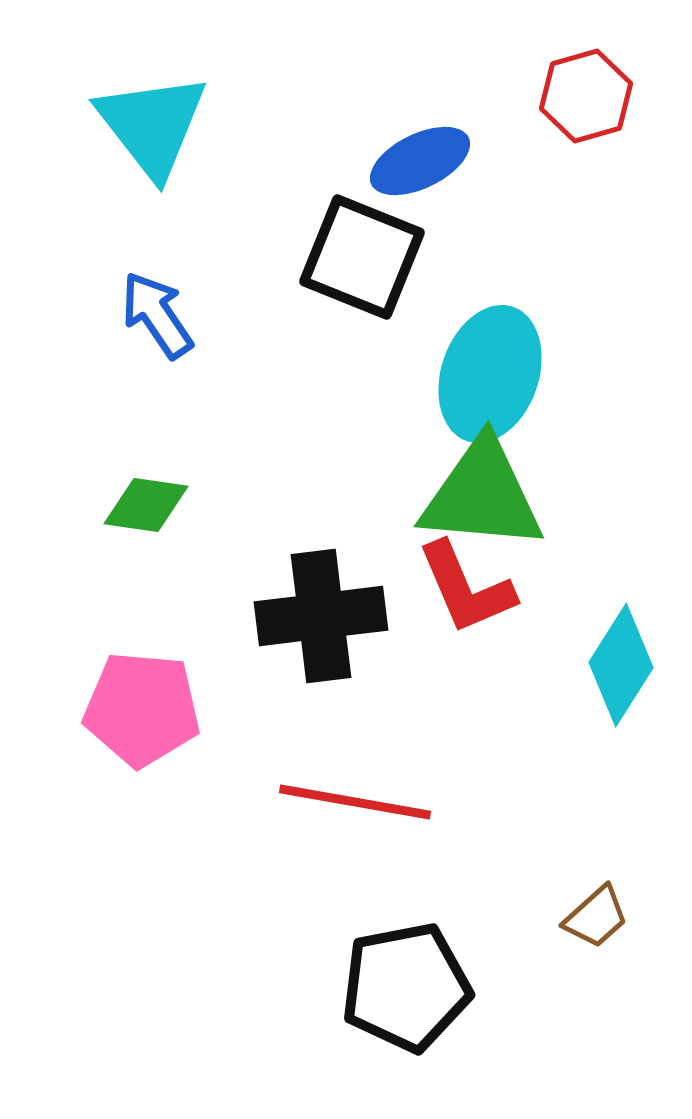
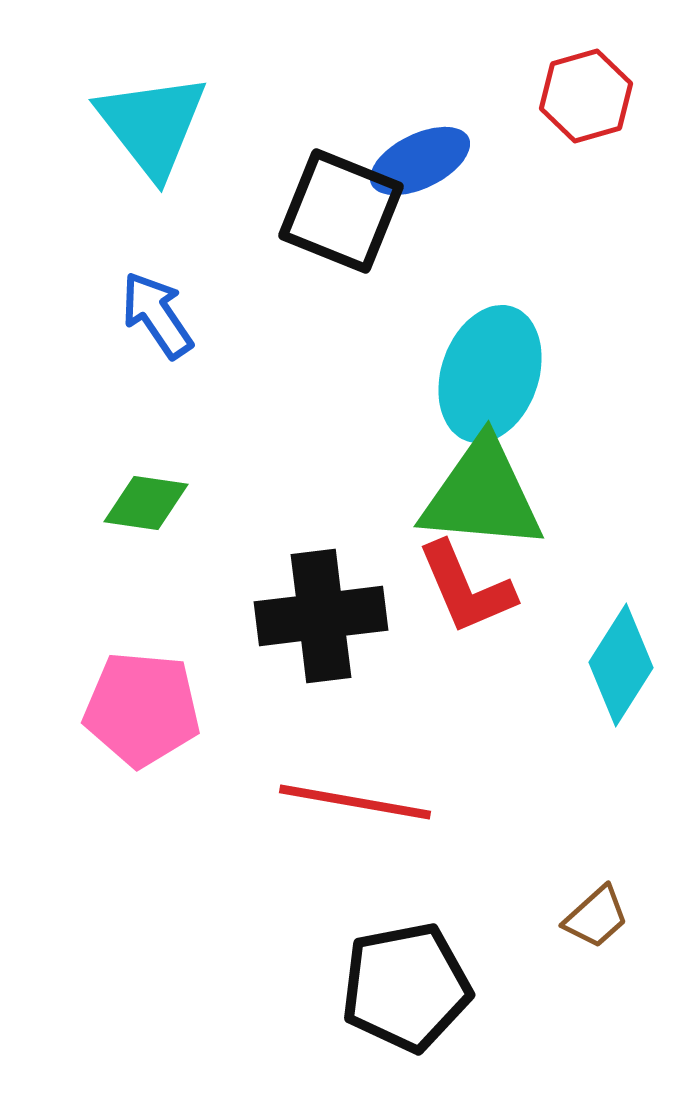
black square: moved 21 px left, 46 px up
green diamond: moved 2 px up
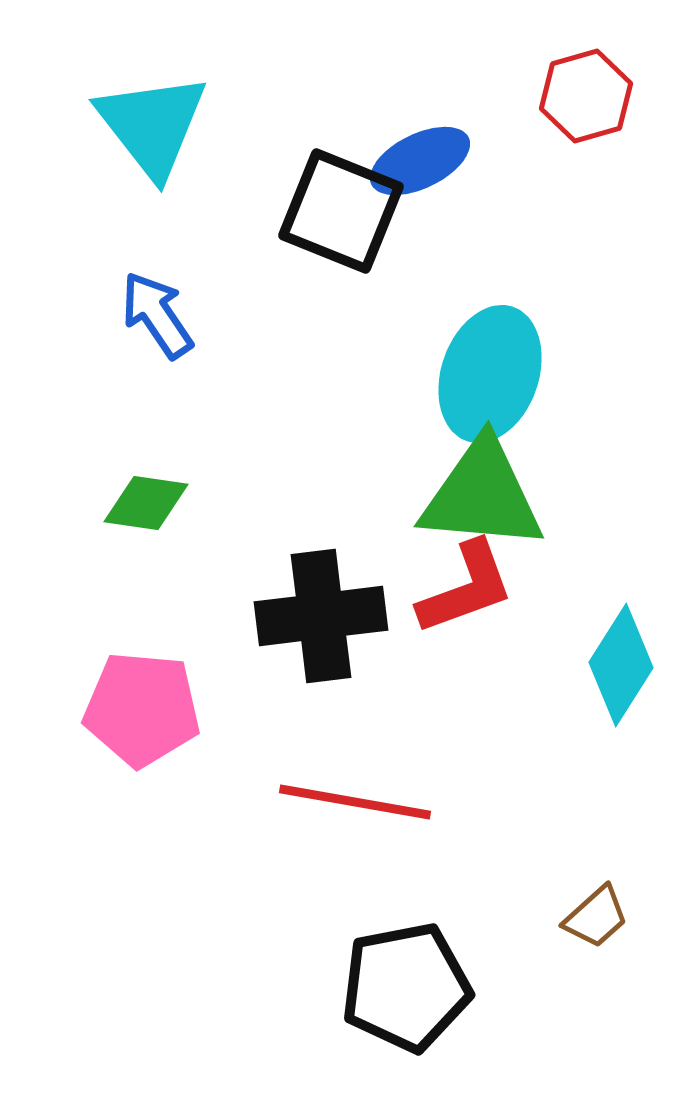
red L-shape: rotated 87 degrees counterclockwise
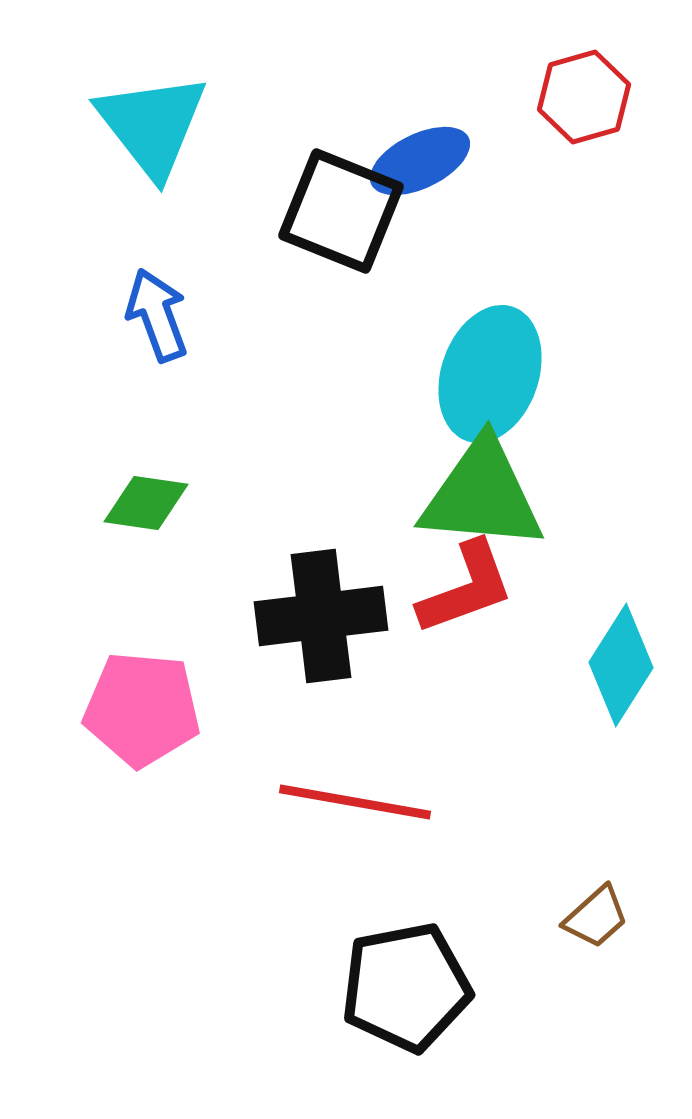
red hexagon: moved 2 px left, 1 px down
blue arrow: rotated 14 degrees clockwise
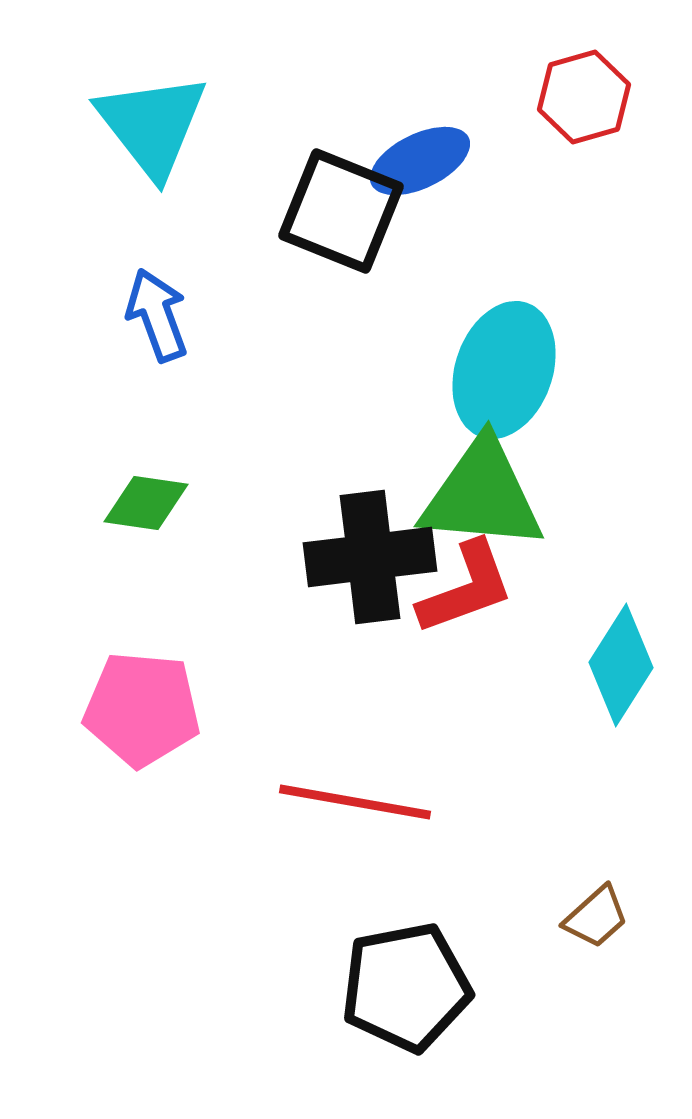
cyan ellipse: moved 14 px right, 4 px up
black cross: moved 49 px right, 59 px up
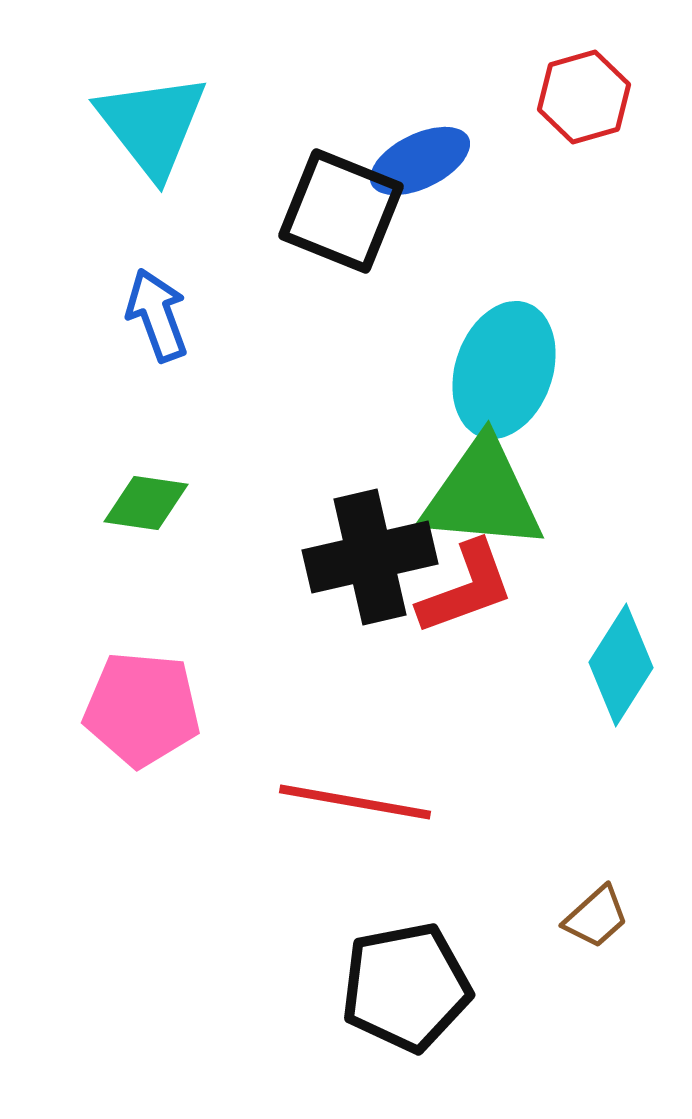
black cross: rotated 6 degrees counterclockwise
